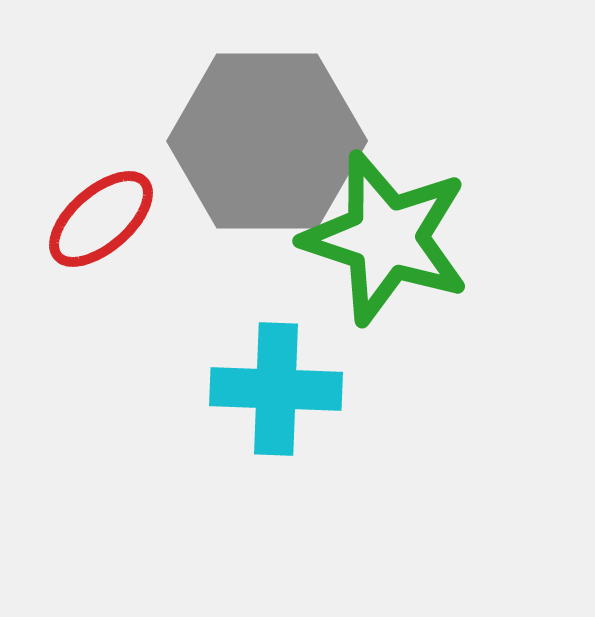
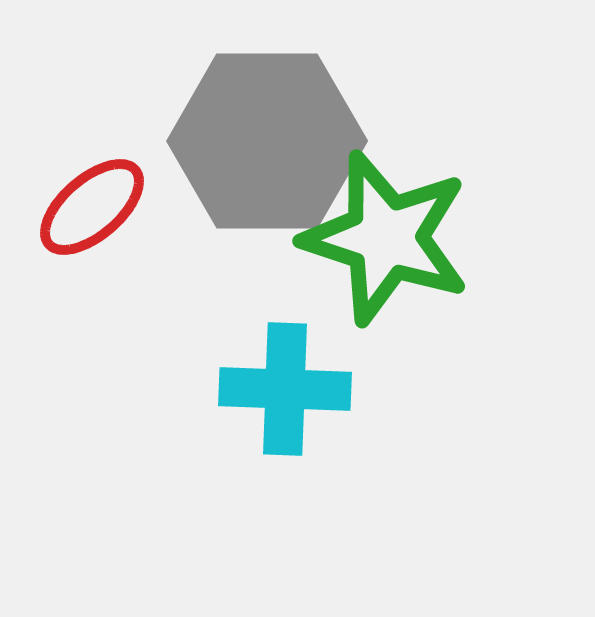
red ellipse: moved 9 px left, 12 px up
cyan cross: moved 9 px right
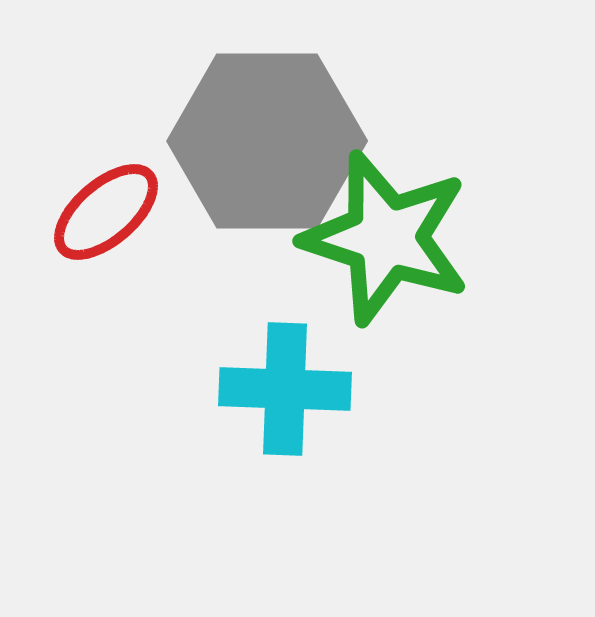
red ellipse: moved 14 px right, 5 px down
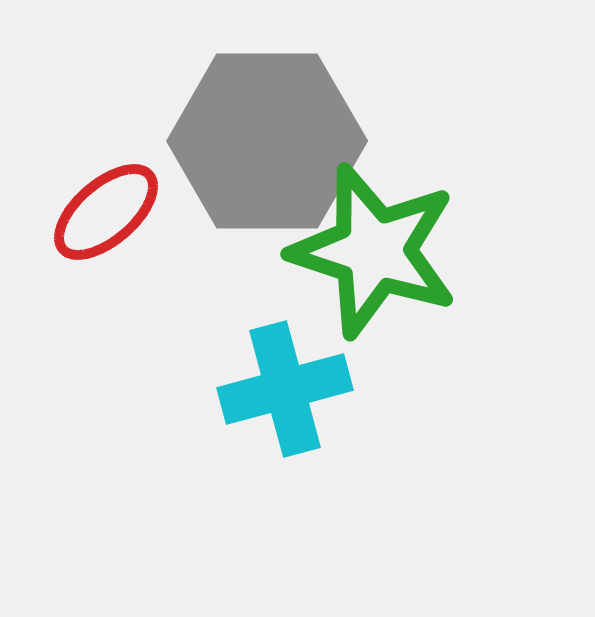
green star: moved 12 px left, 13 px down
cyan cross: rotated 17 degrees counterclockwise
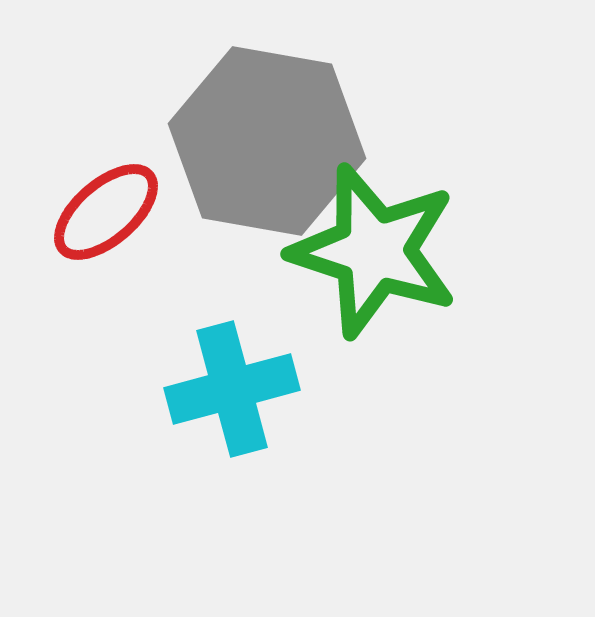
gray hexagon: rotated 10 degrees clockwise
cyan cross: moved 53 px left
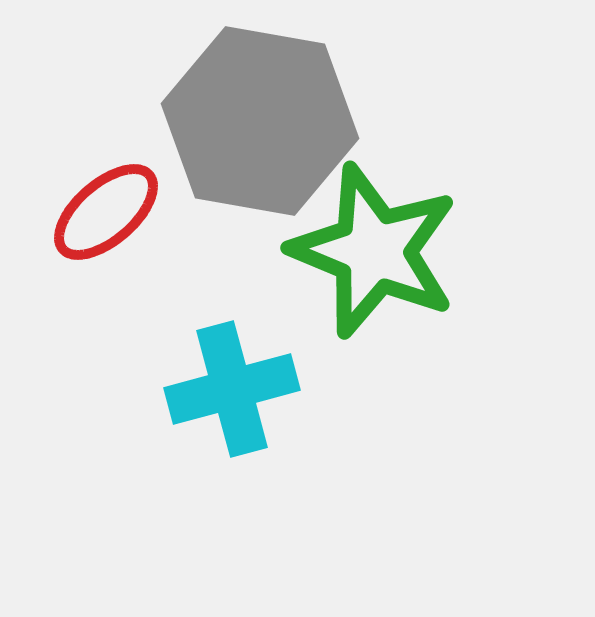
gray hexagon: moved 7 px left, 20 px up
green star: rotated 4 degrees clockwise
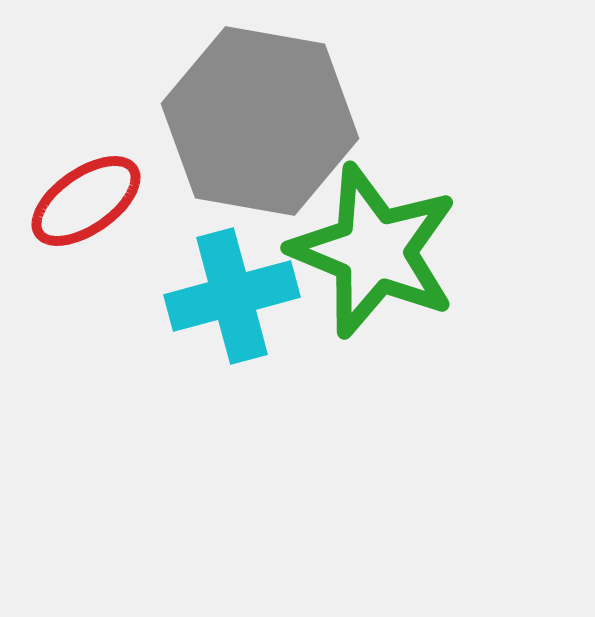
red ellipse: moved 20 px left, 11 px up; rotated 6 degrees clockwise
cyan cross: moved 93 px up
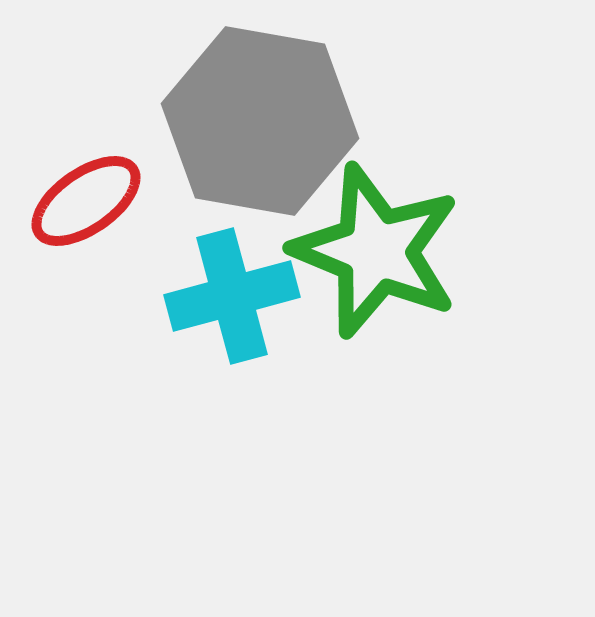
green star: moved 2 px right
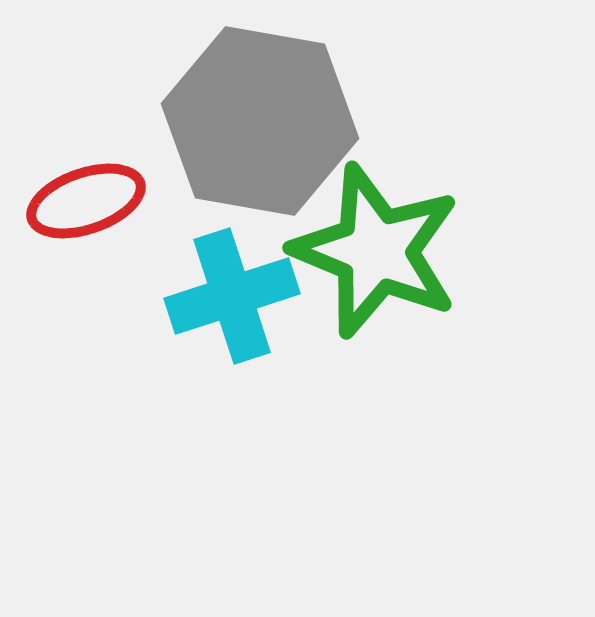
red ellipse: rotated 16 degrees clockwise
cyan cross: rotated 3 degrees counterclockwise
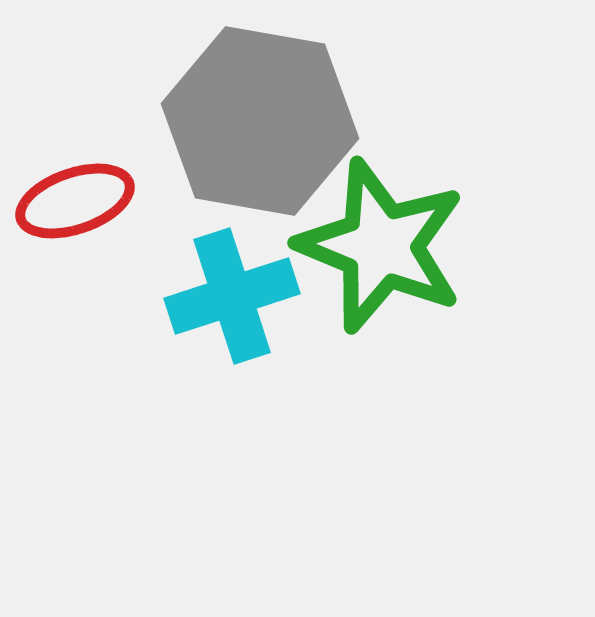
red ellipse: moved 11 px left
green star: moved 5 px right, 5 px up
